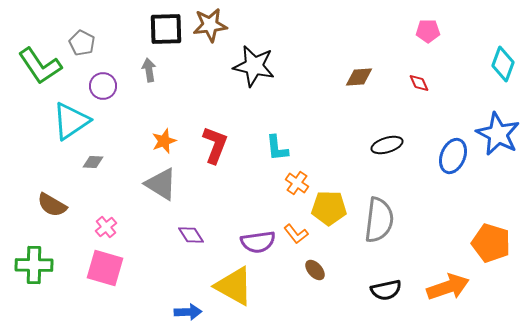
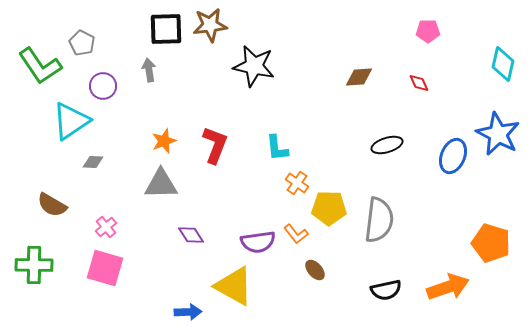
cyan diamond: rotated 8 degrees counterclockwise
gray triangle: rotated 33 degrees counterclockwise
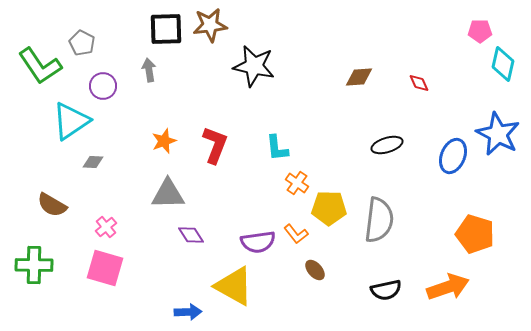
pink pentagon: moved 52 px right
gray triangle: moved 7 px right, 10 px down
orange pentagon: moved 16 px left, 9 px up
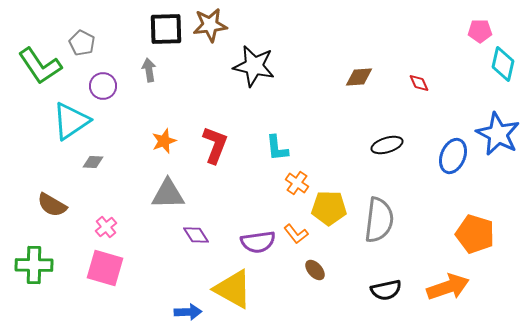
purple diamond: moved 5 px right
yellow triangle: moved 1 px left, 3 px down
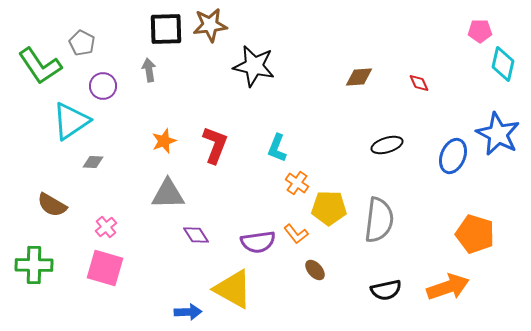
cyan L-shape: rotated 28 degrees clockwise
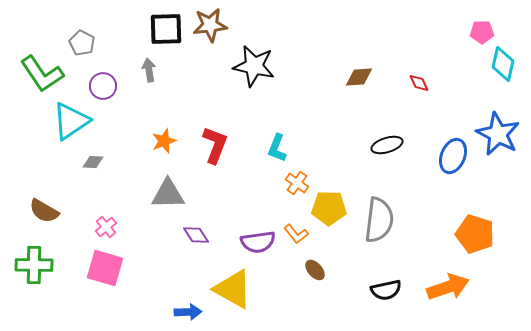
pink pentagon: moved 2 px right, 1 px down
green L-shape: moved 2 px right, 8 px down
brown semicircle: moved 8 px left, 6 px down
